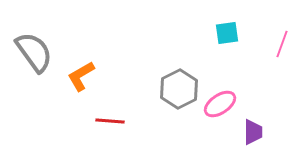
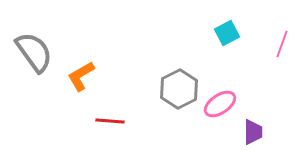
cyan square: rotated 20 degrees counterclockwise
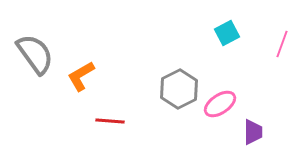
gray semicircle: moved 1 px right, 2 px down
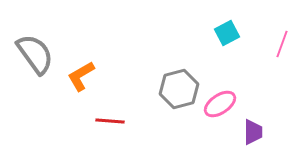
gray hexagon: rotated 12 degrees clockwise
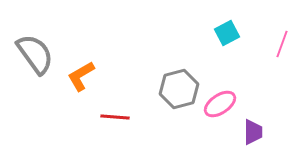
red line: moved 5 px right, 4 px up
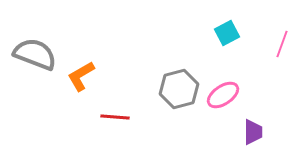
gray semicircle: rotated 33 degrees counterclockwise
pink ellipse: moved 3 px right, 9 px up
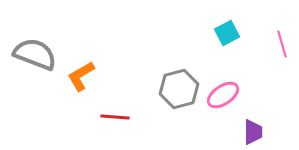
pink line: rotated 36 degrees counterclockwise
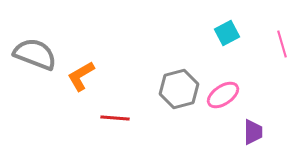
red line: moved 1 px down
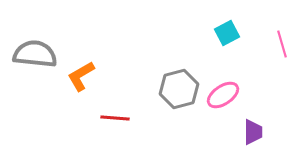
gray semicircle: rotated 15 degrees counterclockwise
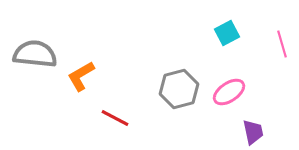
pink ellipse: moved 6 px right, 3 px up
red line: rotated 24 degrees clockwise
purple trapezoid: rotated 12 degrees counterclockwise
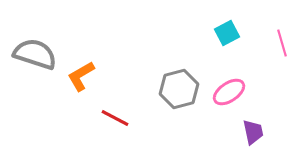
pink line: moved 1 px up
gray semicircle: rotated 12 degrees clockwise
